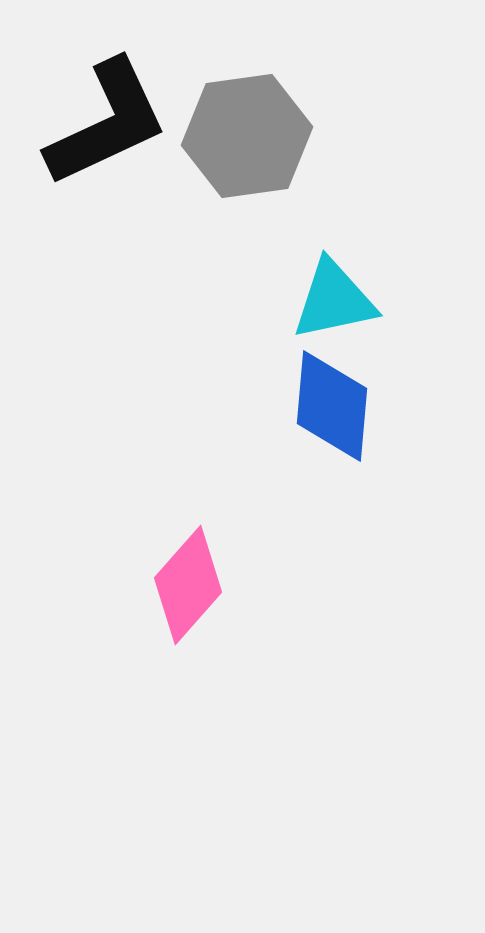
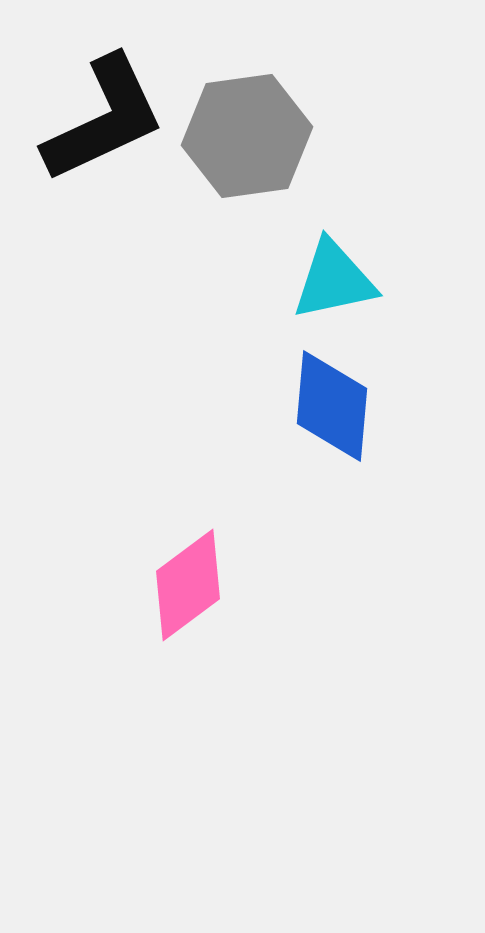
black L-shape: moved 3 px left, 4 px up
cyan triangle: moved 20 px up
pink diamond: rotated 12 degrees clockwise
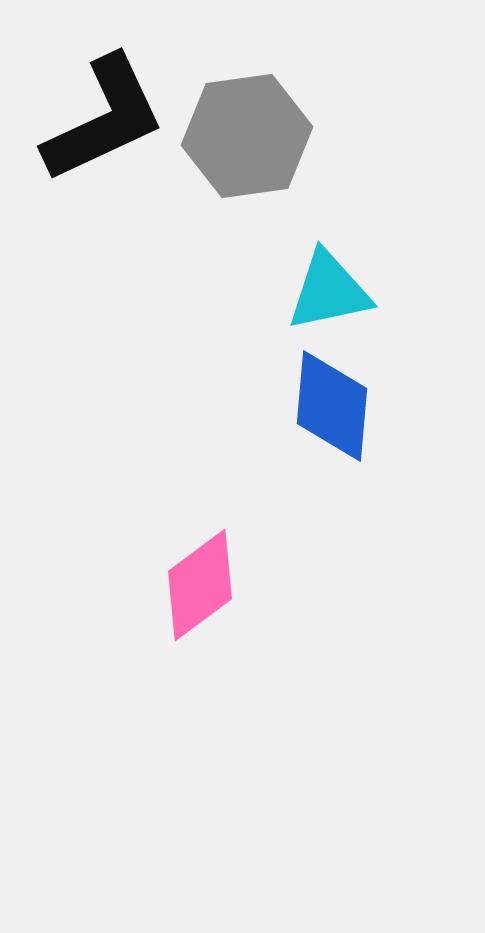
cyan triangle: moved 5 px left, 11 px down
pink diamond: moved 12 px right
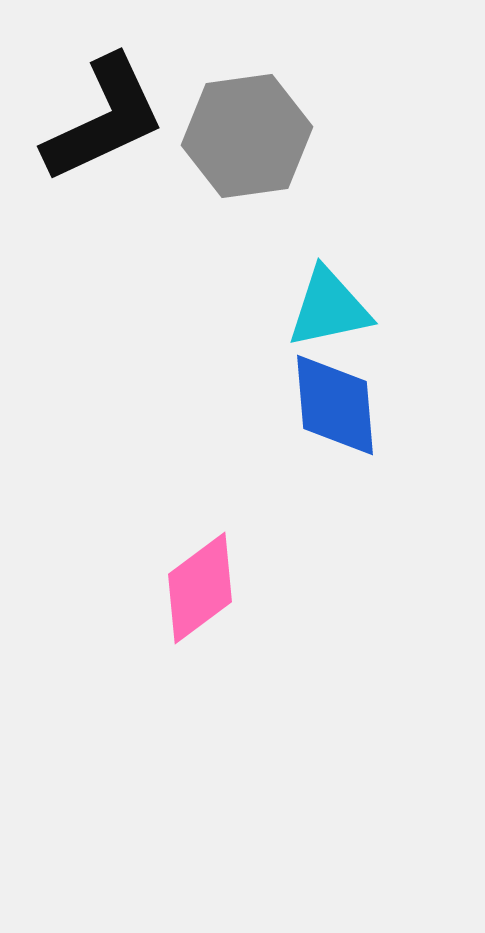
cyan triangle: moved 17 px down
blue diamond: moved 3 px right, 1 px up; rotated 10 degrees counterclockwise
pink diamond: moved 3 px down
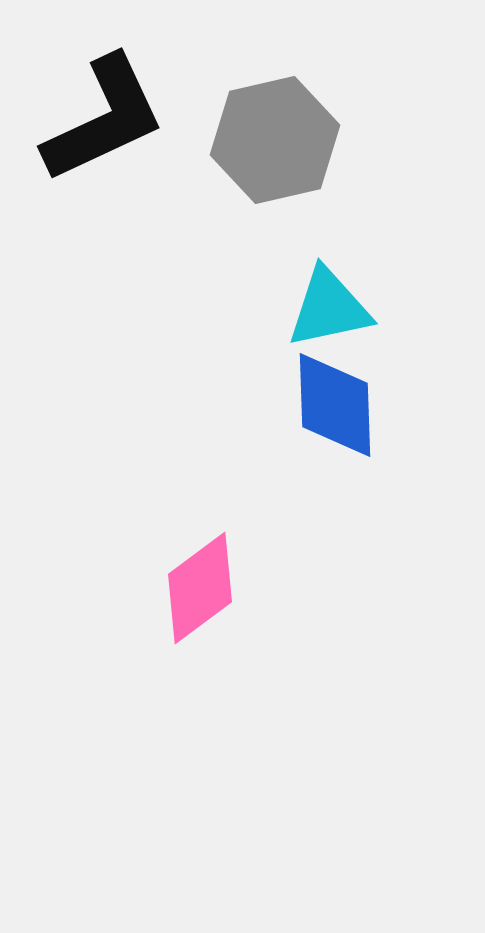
gray hexagon: moved 28 px right, 4 px down; rotated 5 degrees counterclockwise
blue diamond: rotated 3 degrees clockwise
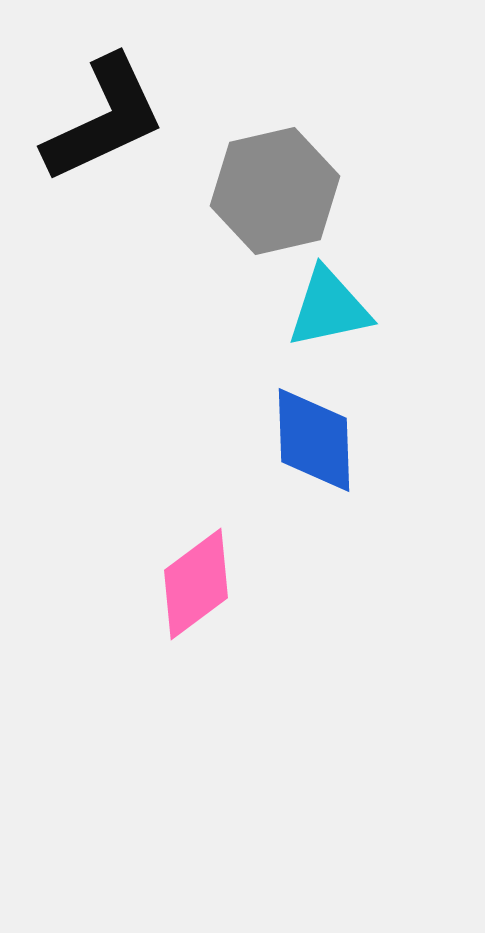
gray hexagon: moved 51 px down
blue diamond: moved 21 px left, 35 px down
pink diamond: moved 4 px left, 4 px up
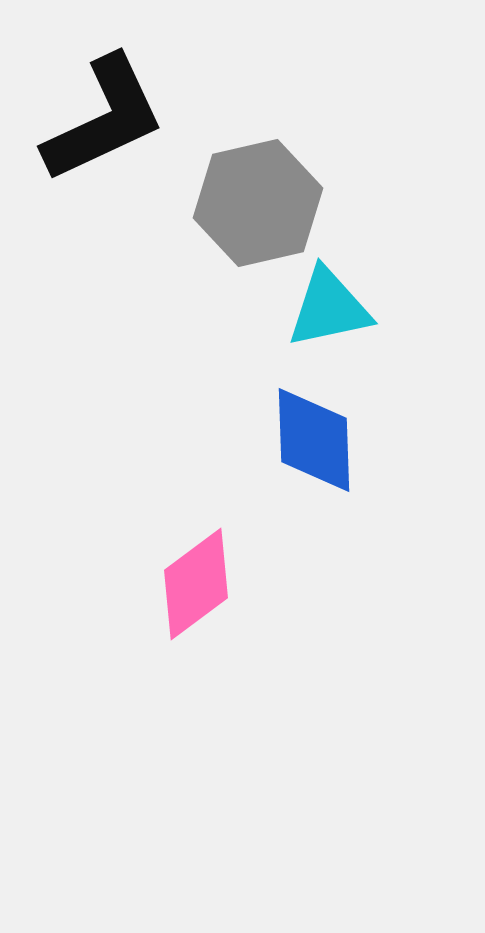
gray hexagon: moved 17 px left, 12 px down
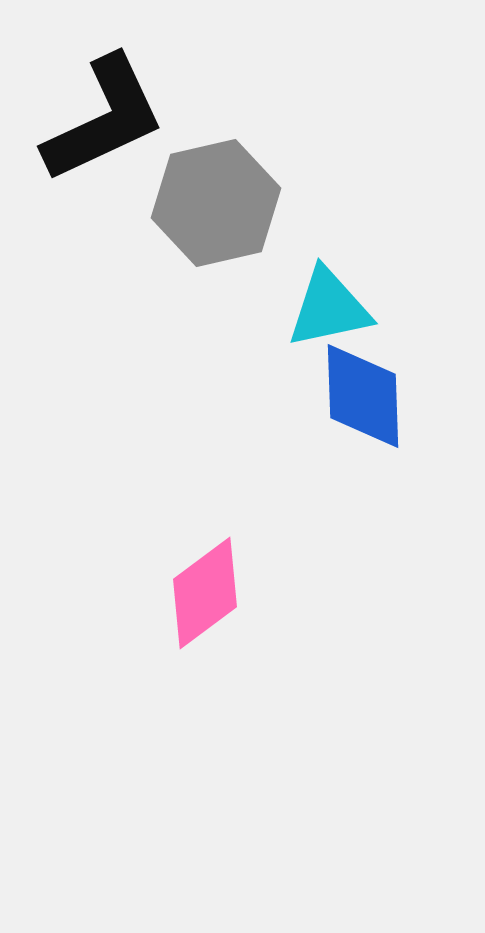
gray hexagon: moved 42 px left
blue diamond: moved 49 px right, 44 px up
pink diamond: moved 9 px right, 9 px down
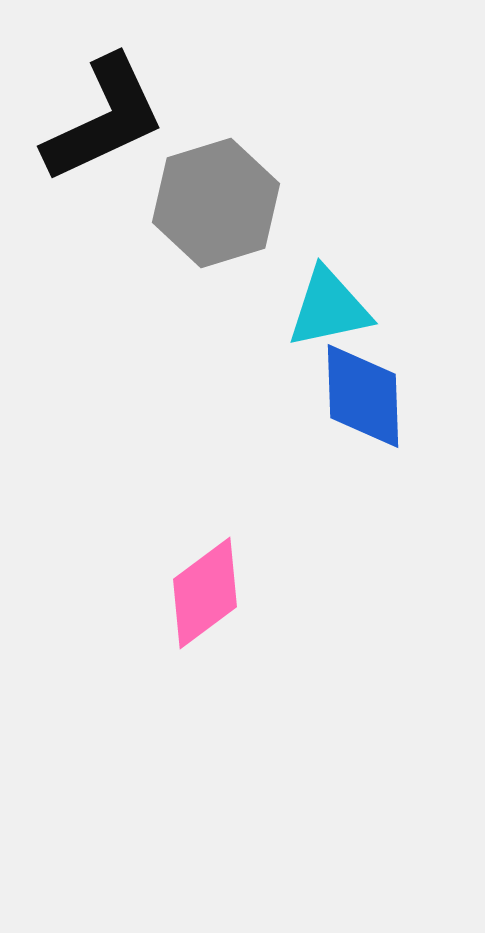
gray hexagon: rotated 4 degrees counterclockwise
